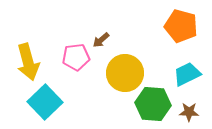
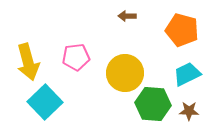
orange pentagon: moved 1 px right, 4 px down
brown arrow: moved 26 px right, 24 px up; rotated 42 degrees clockwise
brown star: moved 1 px up
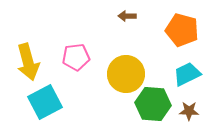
yellow circle: moved 1 px right, 1 px down
cyan square: rotated 16 degrees clockwise
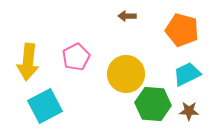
pink pentagon: rotated 20 degrees counterclockwise
yellow arrow: rotated 21 degrees clockwise
cyan square: moved 4 px down
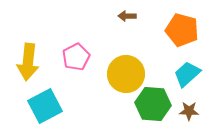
cyan trapezoid: rotated 16 degrees counterclockwise
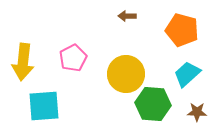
pink pentagon: moved 3 px left, 1 px down
yellow arrow: moved 5 px left
cyan square: moved 1 px left; rotated 24 degrees clockwise
brown star: moved 8 px right, 1 px down
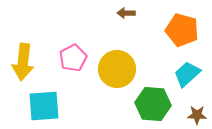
brown arrow: moved 1 px left, 3 px up
yellow circle: moved 9 px left, 5 px up
brown star: moved 3 px down
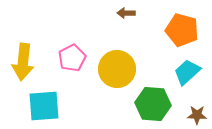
pink pentagon: moved 1 px left
cyan trapezoid: moved 2 px up
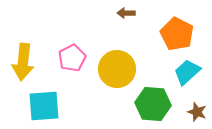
orange pentagon: moved 5 px left, 4 px down; rotated 12 degrees clockwise
brown star: moved 3 px up; rotated 18 degrees clockwise
